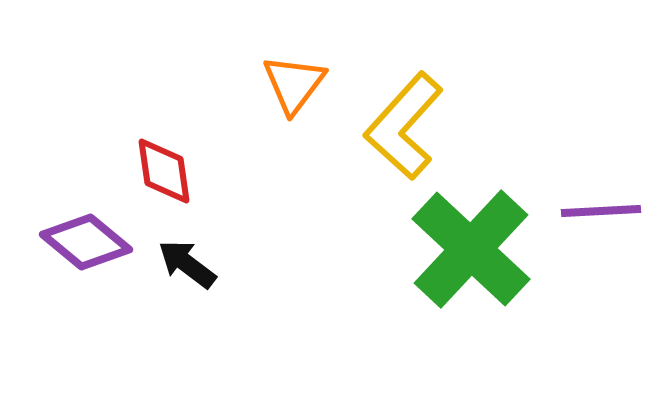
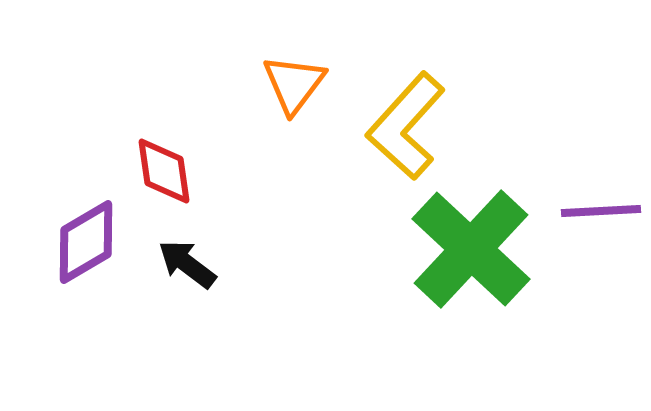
yellow L-shape: moved 2 px right
purple diamond: rotated 70 degrees counterclockwise
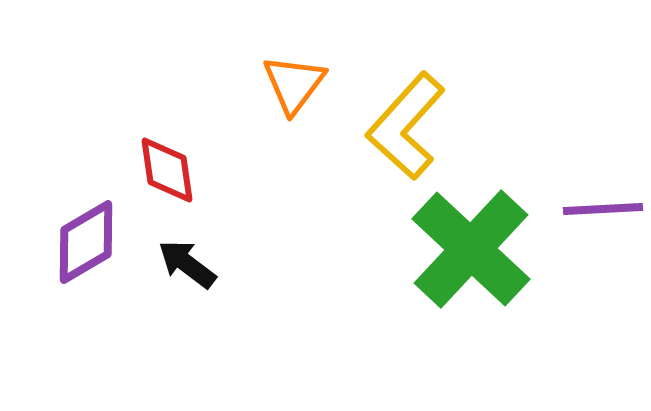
red diamond: moved 3 px right, 1 px up
purple line: moved 2 px right, 2 px up
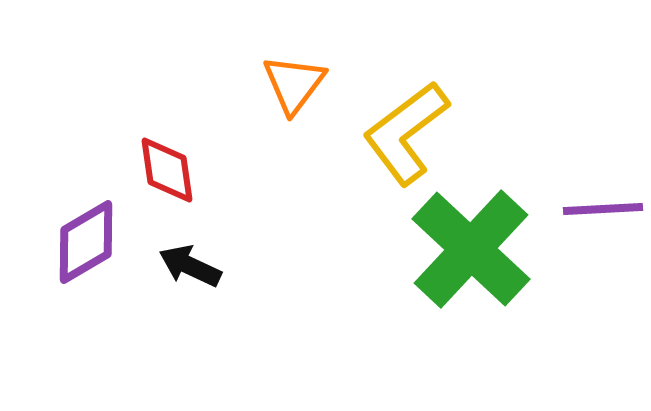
yellow L-shape: moved 7 px down; rotated 11 degrees clockwise
black arrow: moved 3 px right, 2 px down; rotated 12 degrees counterclockwise
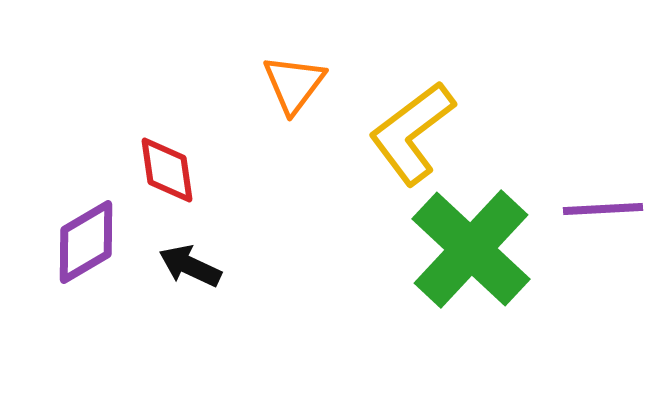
yellow L-shape: moved 6 px right
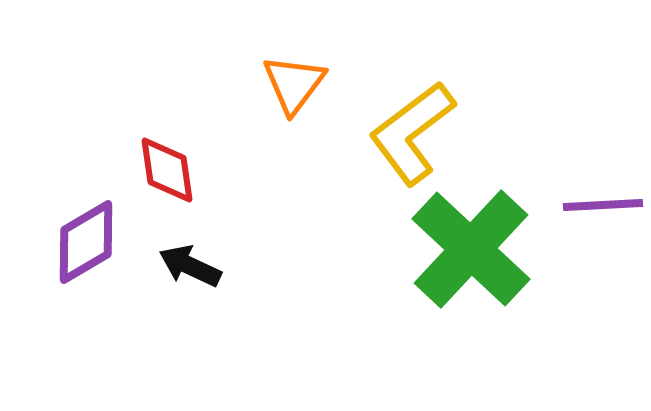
purple line: moved 4 px up
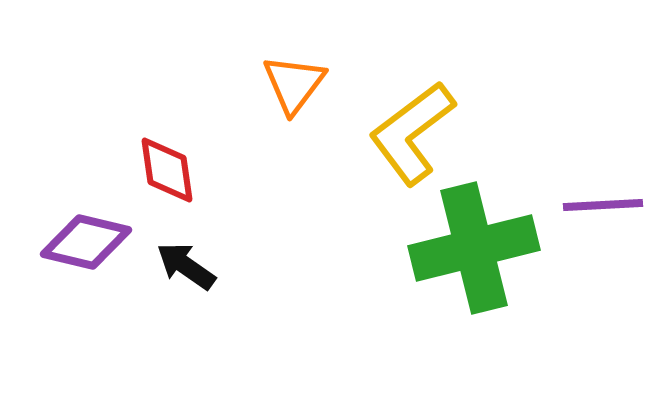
purple diamond: rotated 44 degrees clockwise
green cross: moved 3 px right, 1 px up; rotated 33 degrees clockwise
black arrow: moved 4 px left; rotated 10 degrees clockwise
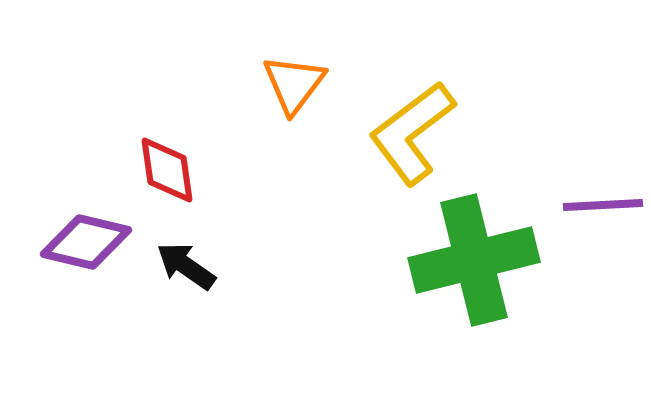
green cross: moved 12 px down
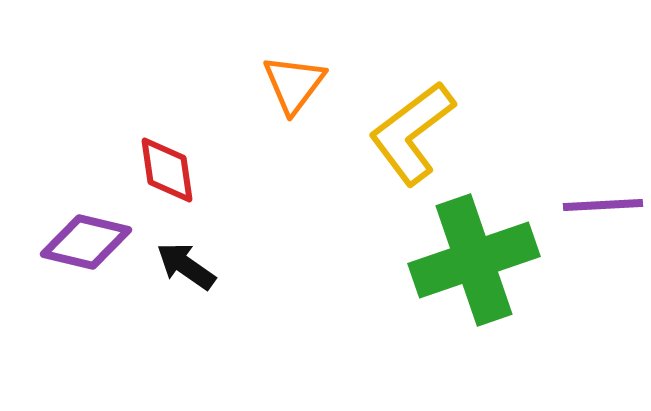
green cross: rotated 5 degrees counterclockwise
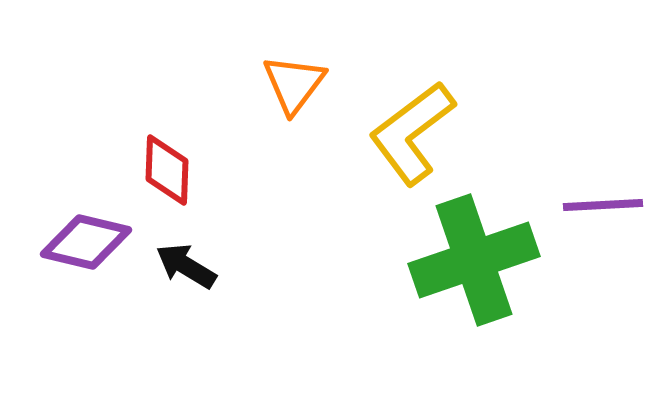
red diamond: rotated 10 degrees clockwise
black arrow: rotated 4 degrees counterclockwise
